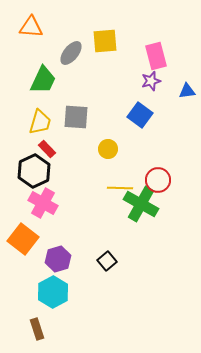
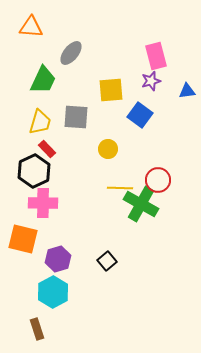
yellow square: moved 6 px right, 49 px down
pink cross: rotated 28 degrees counterclockwise
orange square: rotated 24 degrees counterclockwise
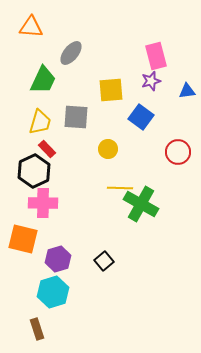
blue square: moved 1 px right, 2 px down
red circle: moved 20 px right, 28 px up
black square: moved 3 px left
cyan hexagon: rotated 12 degrees clockwise
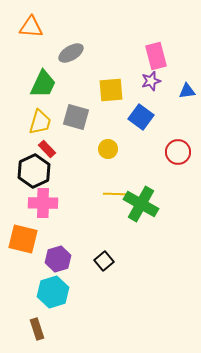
gray ellipse: rotated 20 degrees clockwise
green trapezoid: moved 4 px down
gray square: rotated 12 degrees clockwise
yellow line: moved 4 px left, 6 px down
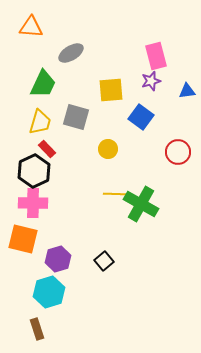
pink cross: moved 10 px left
cyan hexagon: moved 4 px left
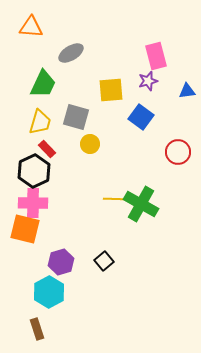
purple star: moved 3 px left
yellow circle: moved 18 px left, 5 px up
yellow line: moved 5 px down
orange square: moved 2 px right, 10 px up
purple hexagon: moved 3 px right, 3 px down
cyan hexagon: rotated 12 degrees counterclockwise
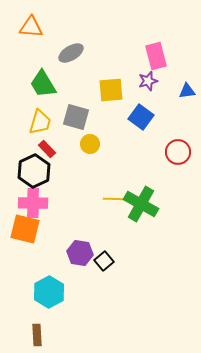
green trapezoid: rotated 124 degrees clockwise
purple hexagon: moved 19 px right, 9 px up; rotated 25 degrees clockwise
brown rectangle: moved 6 px down; rotated 15 degrees clockwise
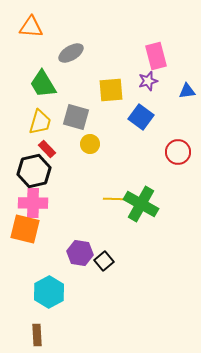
black hexagon: rotated 12 degrees clockwise
